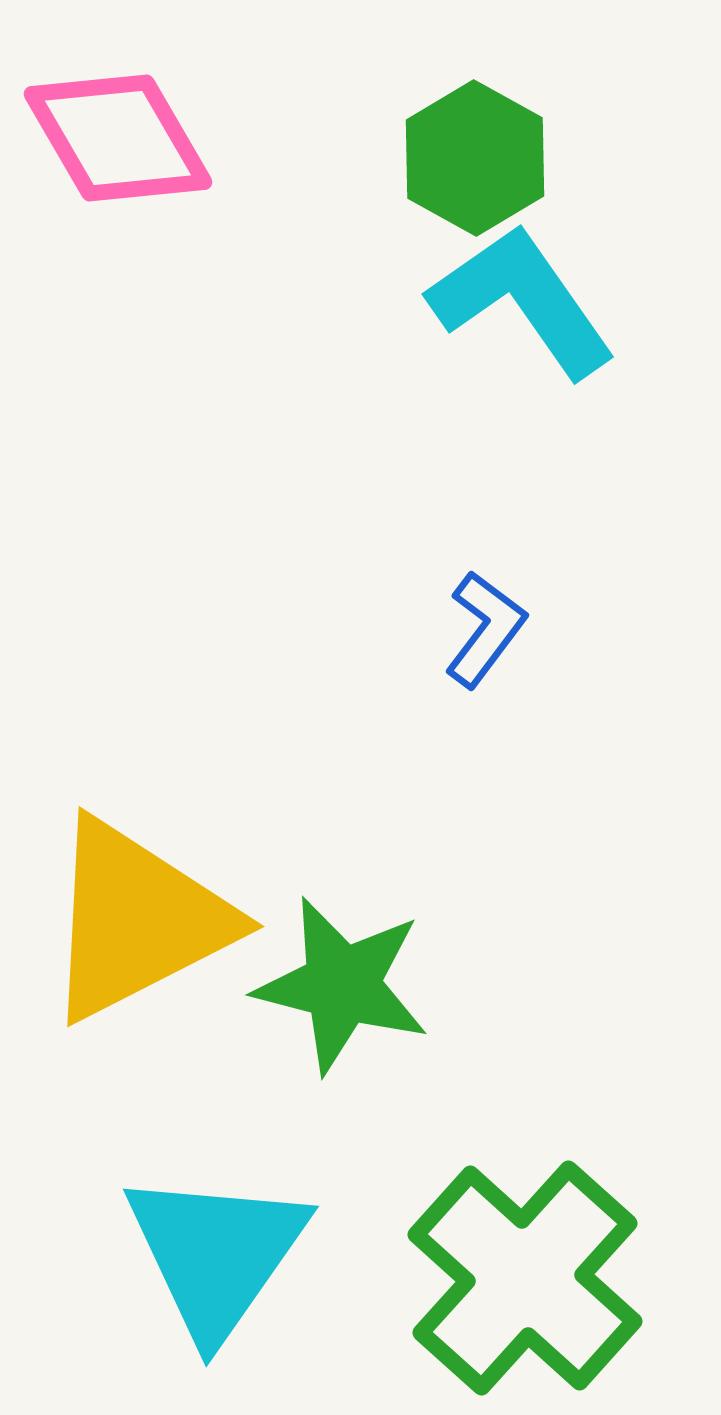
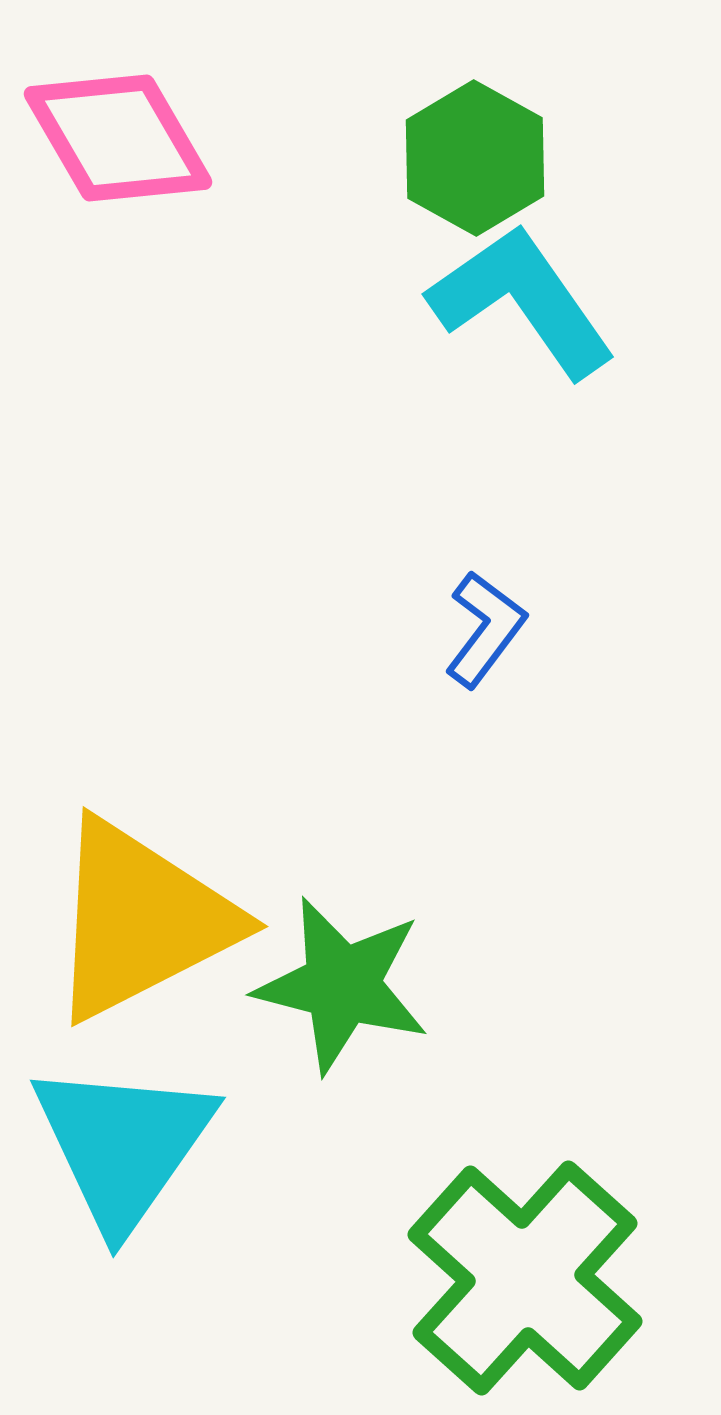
yellow triangle: moved 4 px right
cyan triangle: moved 93 px left, 109 px up
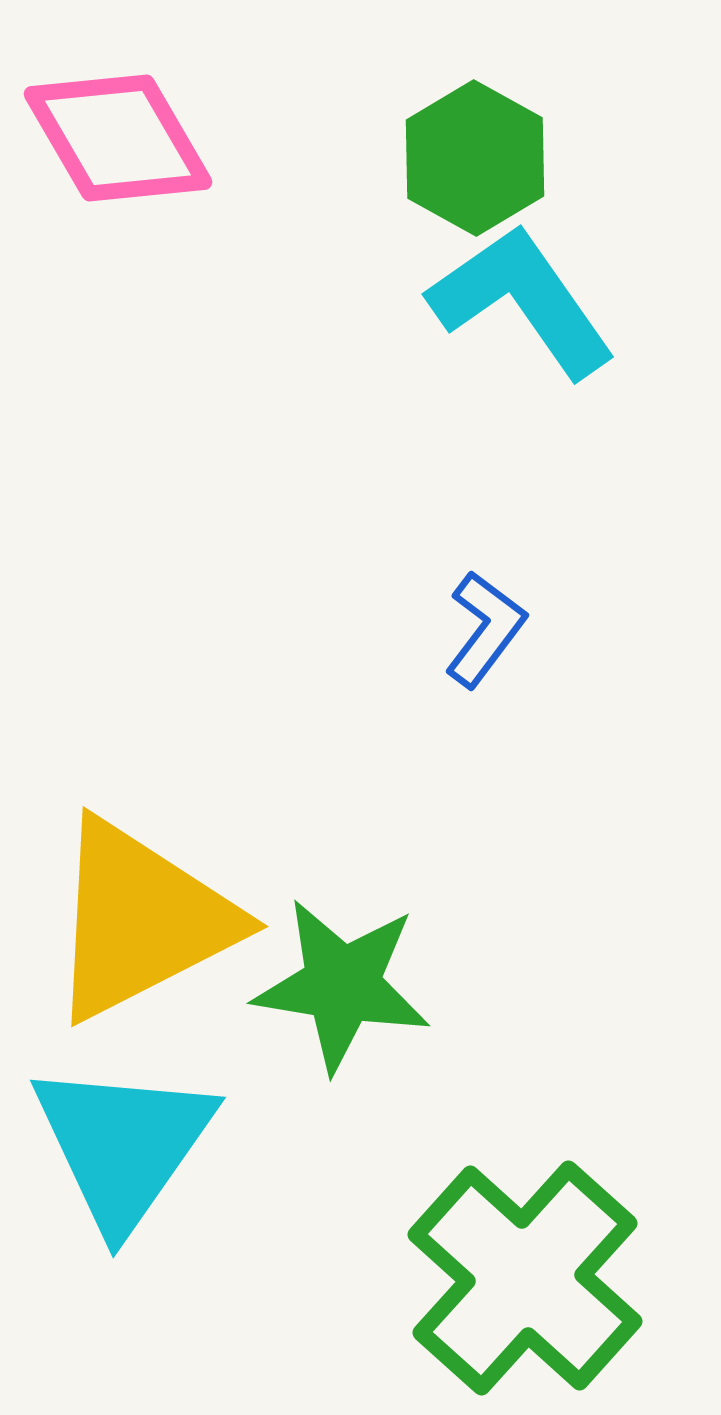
green star: rotated 5 degrees counterclockwise
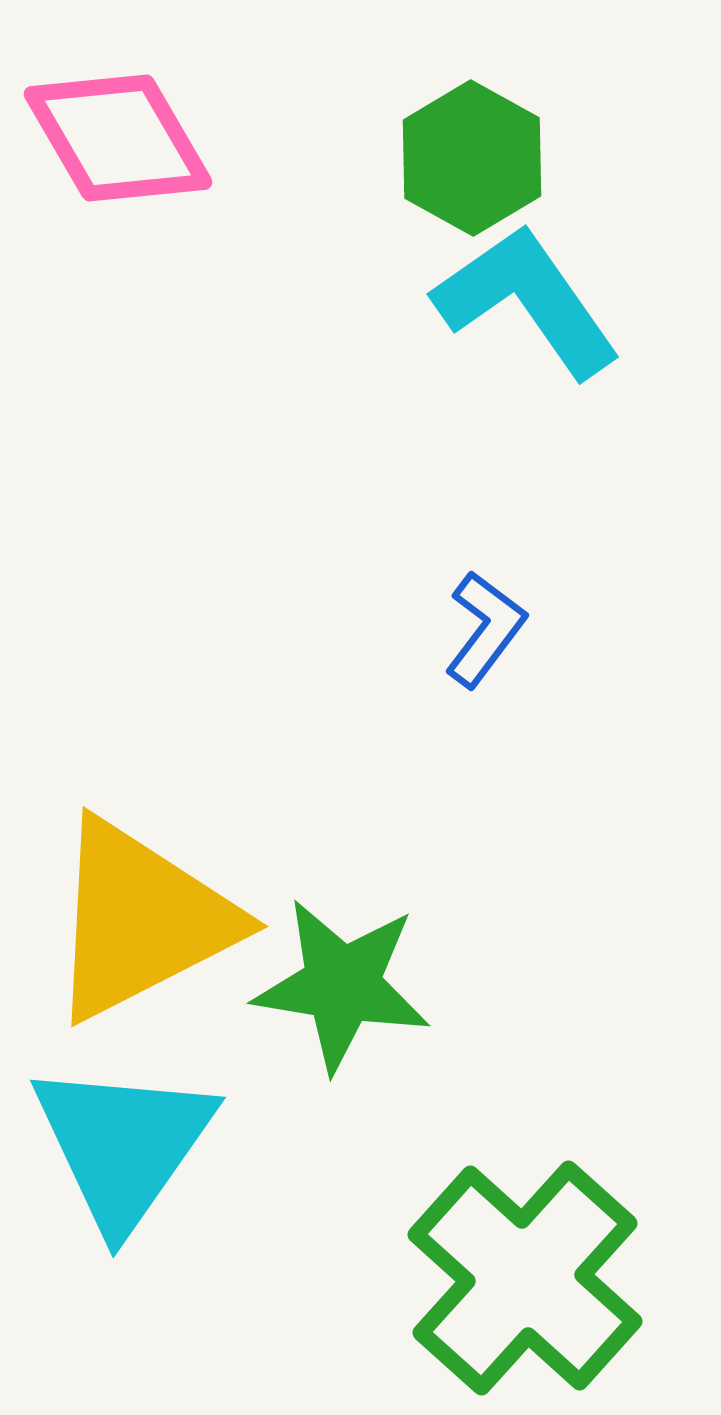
green hexagon: moved 3 px left
cyan L-shape: moved 5 px right
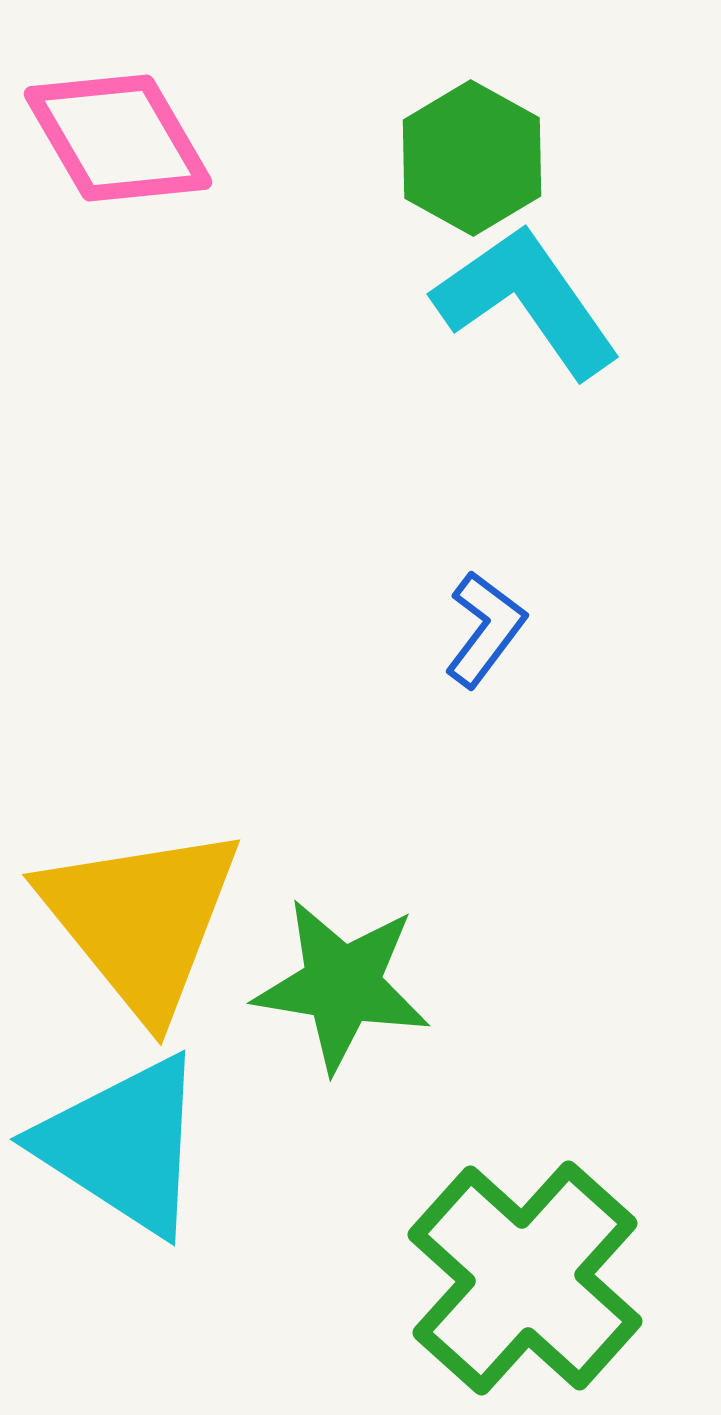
yellow triangle: rotated 42 degrees counterclockwise
cyan triangle: rotated 32 degrees counterclockwise
